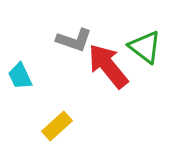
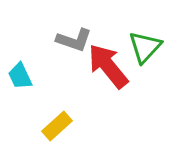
green triangle: rotated 36 degrees clockwise
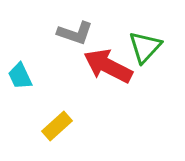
gray L-shape: moved 1 px right, 7 px up
red arrow: rotated 24 degrees counterclockwise
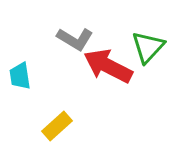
gray L-shape: moved 6 px down; rotated 12 degrees clockwise
green triangle: moved 3 px right
cyan trapezoid: rotated 16 degrees clockwise
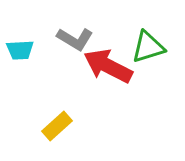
green triangle: rotated 30 degrees clockwise
cyan trapezoid: moved 26 px up; rotated 84 degrees counterclockwise
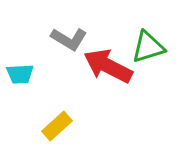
gray L-shape: moved 6 px left
cyan trapezoid: moved 24 px down
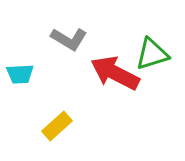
green triangle: moved 4 px right, 7 px down
red arrow: moved 7 px right, 7 px down
